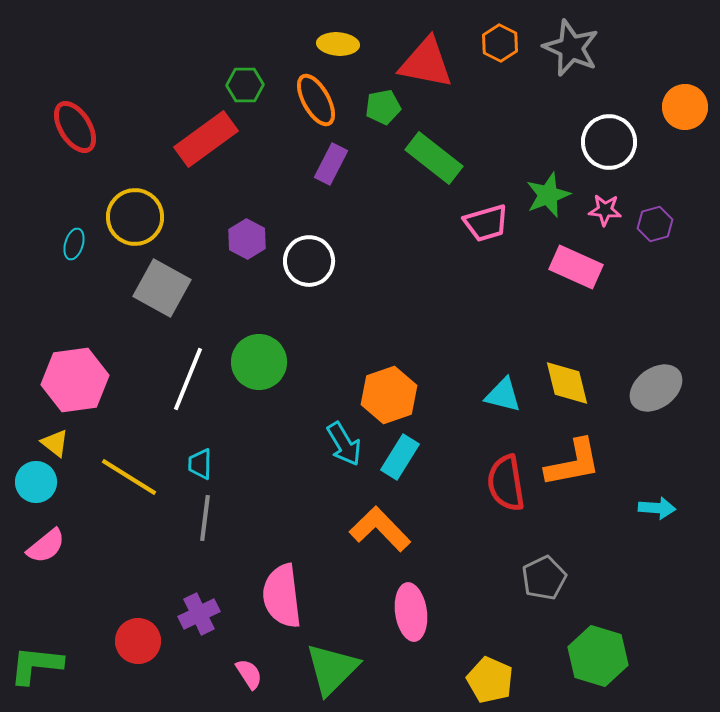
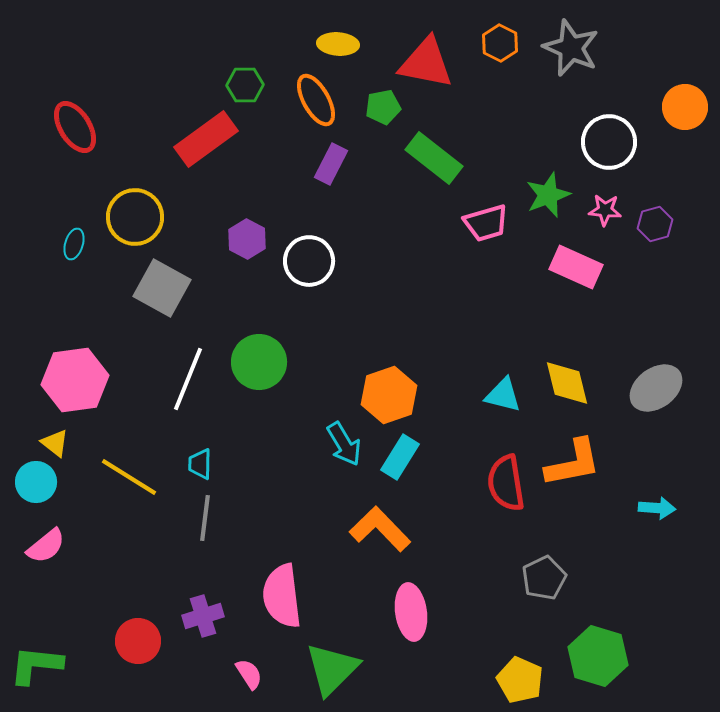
purple cross at (199, 614): moved 4 px right, 2 px down; rotated 9 degrees clockwise
yellow pentagon at (490, 680): moved 30 px right
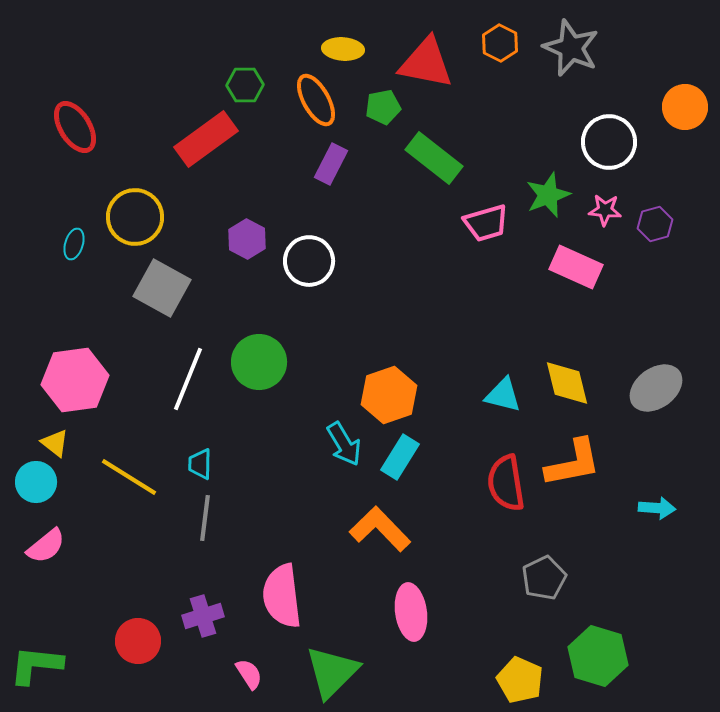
yellow ellipse at (338, 44): moved 5 px right, 5 px down
green triangle at (332, 669): moved 3 px down
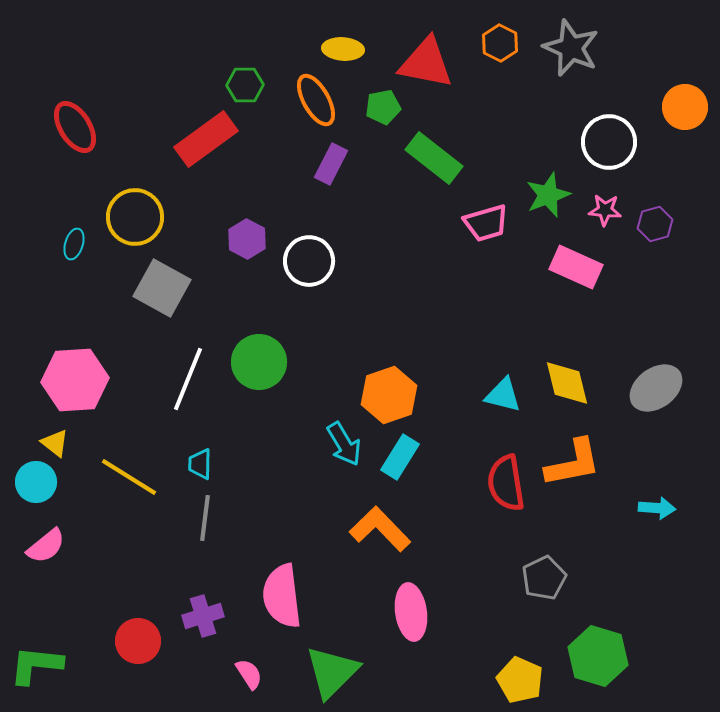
pink hexagon at (75, 380): rotated 4 degrees clockwise
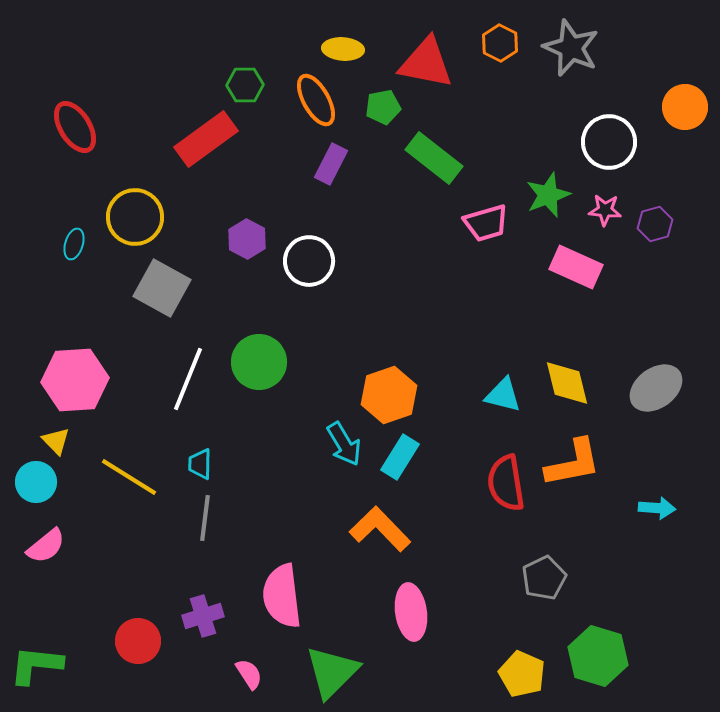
yellow triangle at (55, 443): moved 1 px right, 2 px up; rotated 8 degrees clockwise
yellow pentagon at (520, 680): moved 2 px right, 6 px up
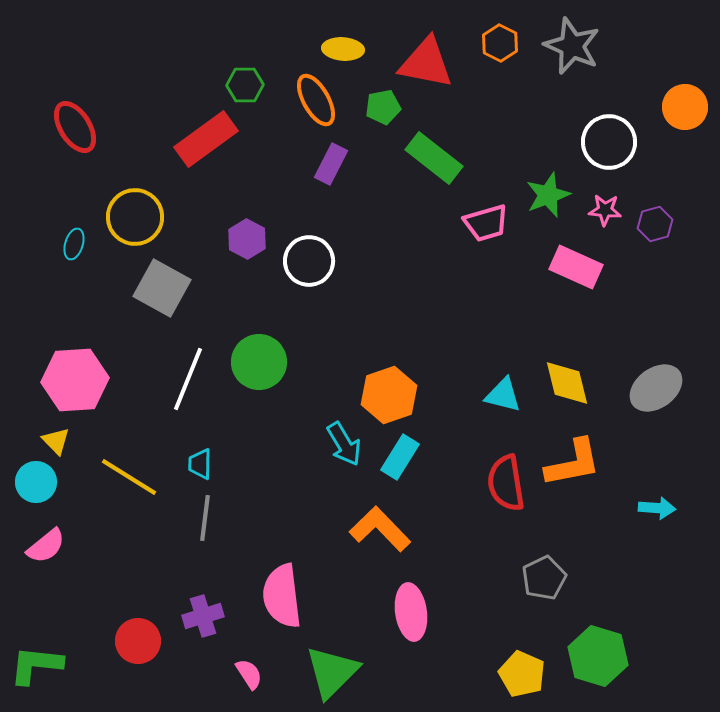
gray star at (571, 48): moved 1 px right, 2 px up
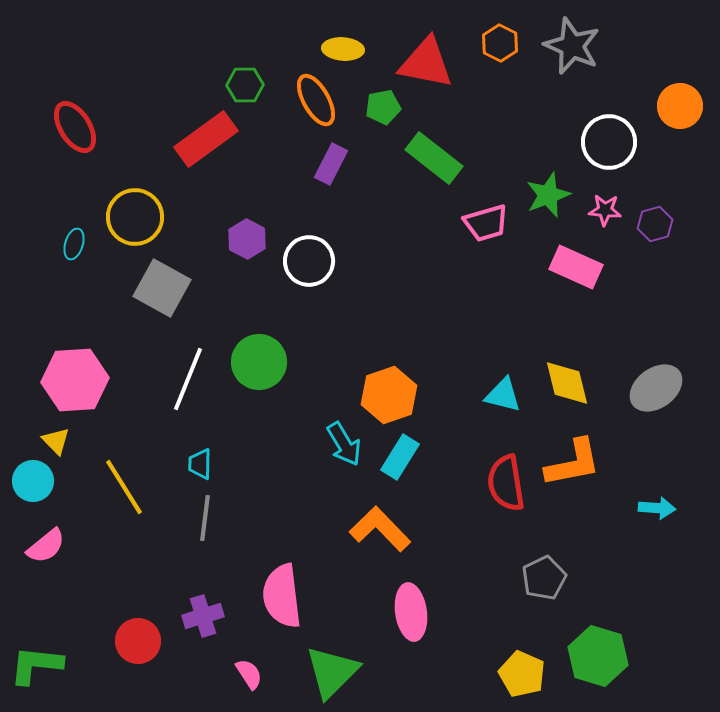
orange circle at (685, 107): moved 5 px left, 1 px up
yellow line at (129, 477): moved 5 px left, 10 px down; rotated 26 degrees clockwise
cyan circle at (36, 482): moved 3 px left, 1 px up
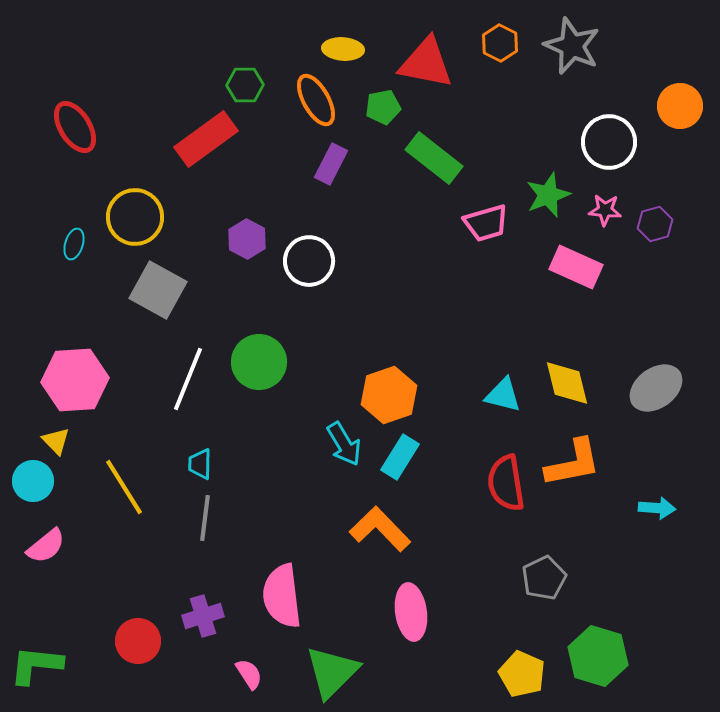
gray square at (162, 288): moved 4 px left, 2 px down
